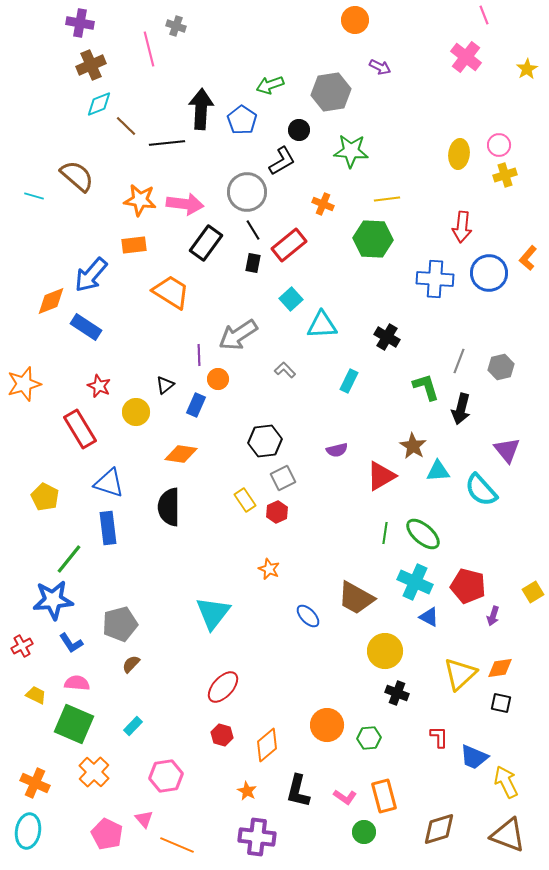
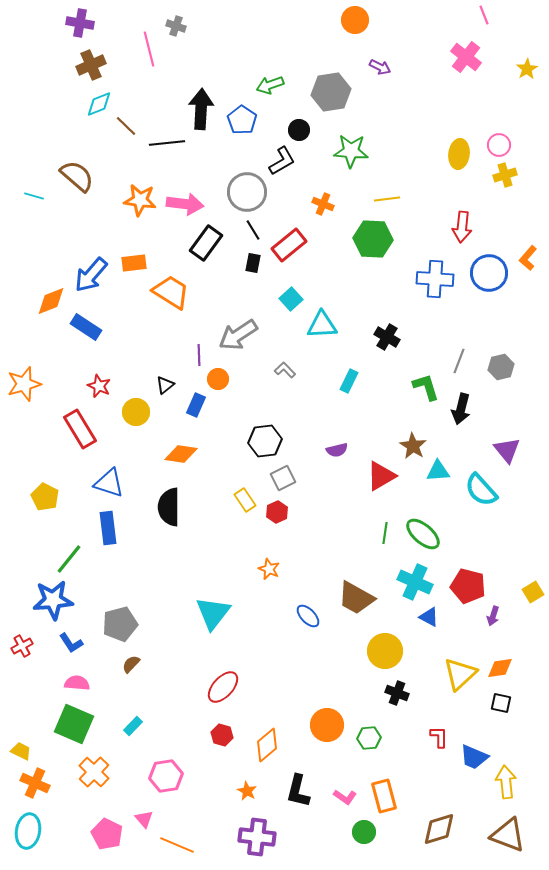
orange rectangle at (134, 245): moved 18 px down
yellow trapezoid at (36, 695): moved 15 px left, 56 px down
yellow arrow at (506, 782): rotated 20 degrees clockwise
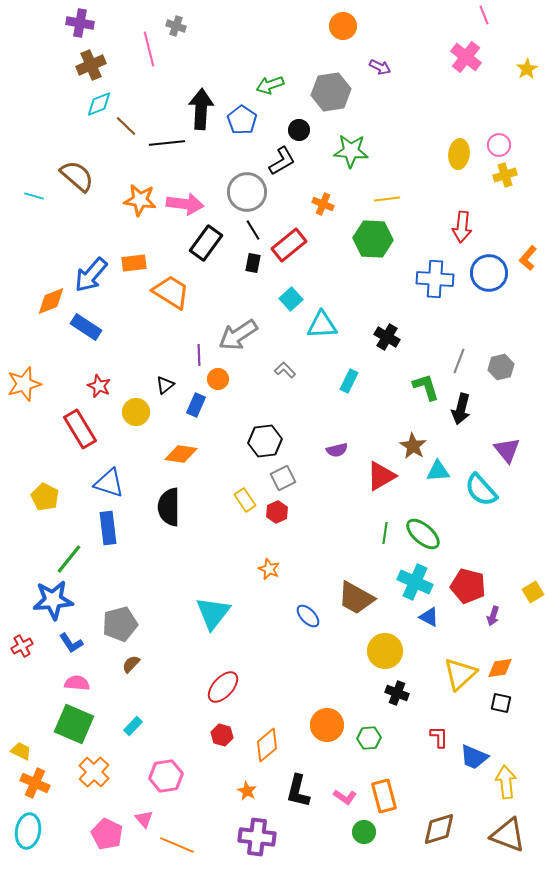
orange circle at (355, 20): moved 12 px left, 6 px down
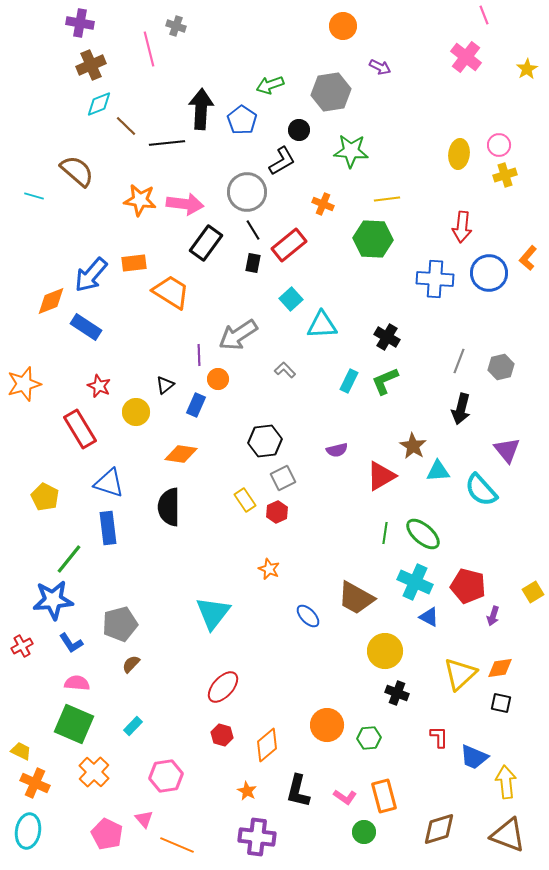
brown semicircle at (77, 176): moved 5 px up
green L-shape at (426, 387): moved 41 px left, 6 px up; rotated 96 degrees counterclockwise
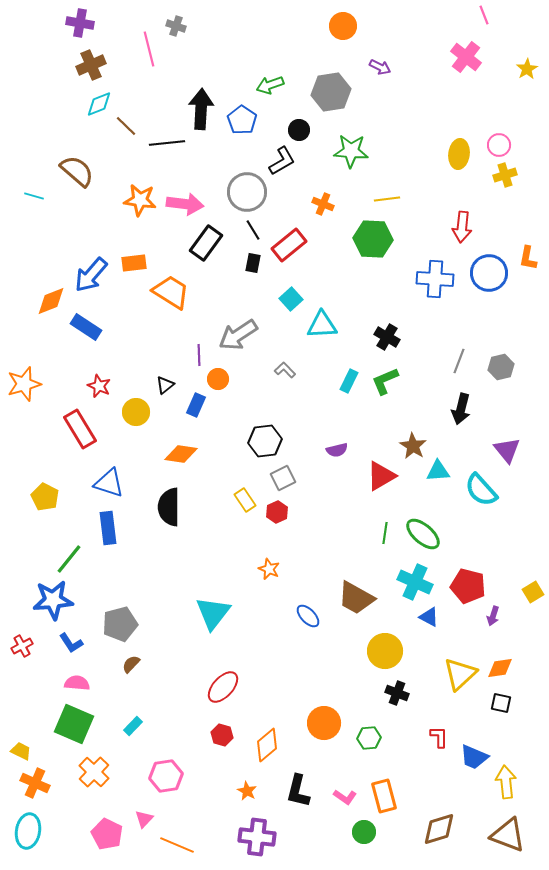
orange L-shape at (528, 258): rotated 30 degrees counterclockwise
orange circle at (327, 725): moved 3 px left, 2 px up
pink triangle at (144, 819): rotated 24 degrees clockwise
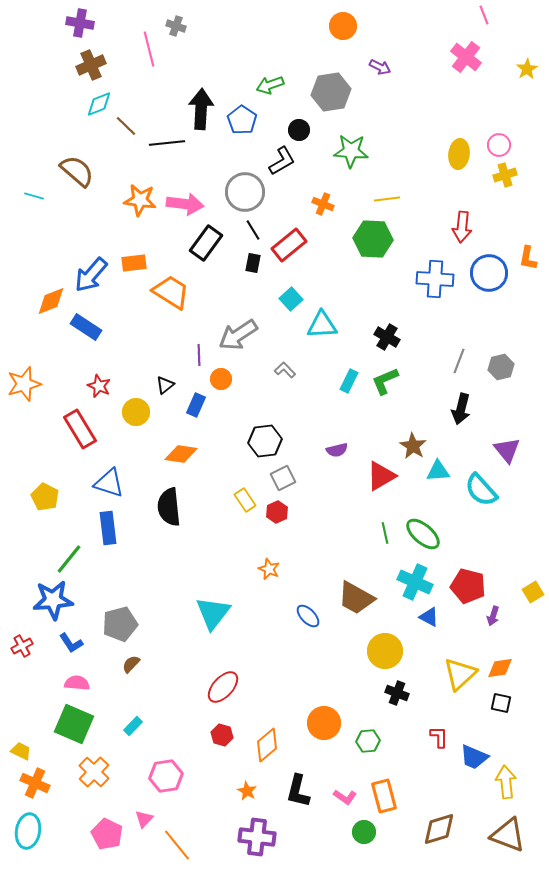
gray circle at (247, 192): moved 2 px left
orange circle at (218, 379): moved 3 px right
black semicircle at (169, 507): rotated 6 degrees counterclockwise
green line at (385, 533): rotated 20 degrees counterclockwise
green hexagon at (369, 738): moved 1 px left, 3 px down
orange line at (177, 845): rotated 28 degrees clockwise
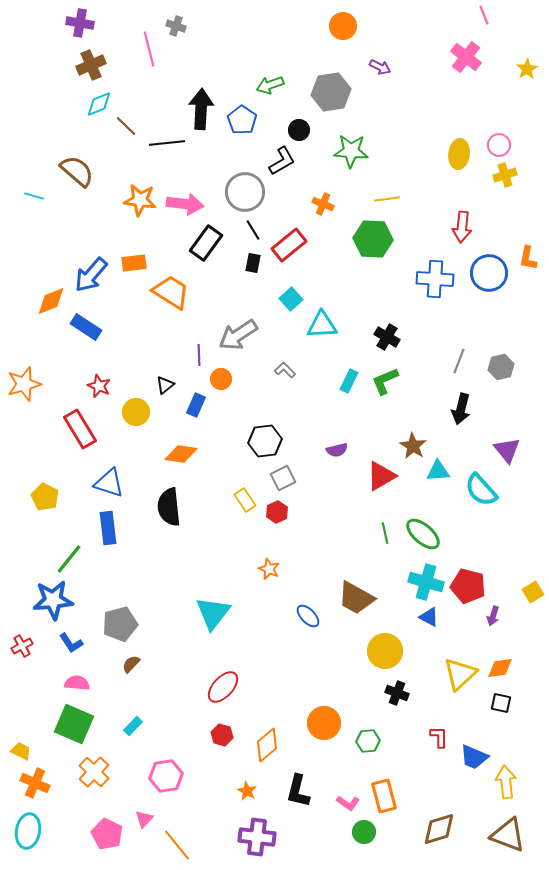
cyan cross at (415, 582): moved 11 px right; rotated 8 degrees counterclockwise
pink L-shape at (345, 797): moved 3 px right, 6 px down
